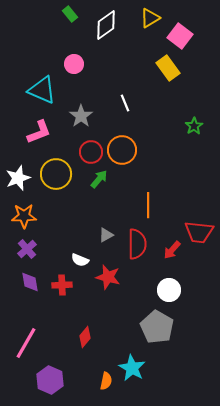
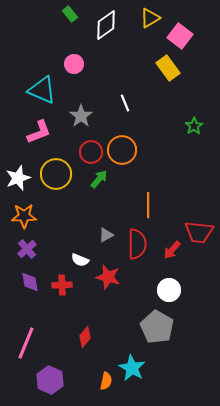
pink line: rotated 8 degrees counterclockwise
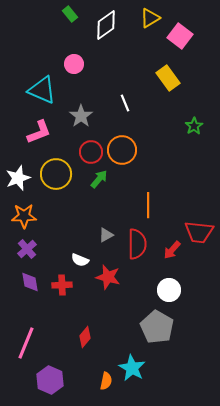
yellow rectangle: moved 10 px down
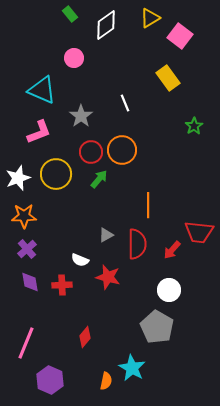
pink circle: moved 6 px up
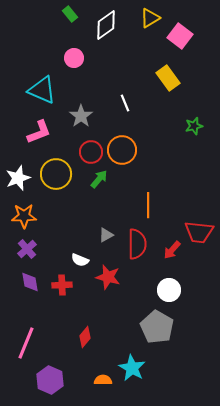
green star: rotated 18 degrees clockwise
orange semicircle: moved 3 px left, 1 px up; rotated 102 degrees counterclockwise
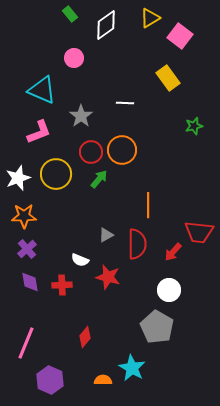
white line: rotated 66 degrees counterclockwise
red arrow: moved 1 px right, 2 px down
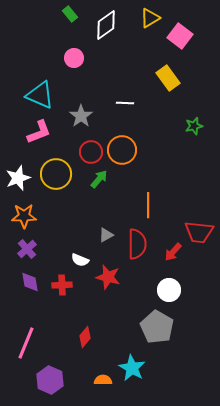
cyan triangle: moved 2 px left, 5 px down
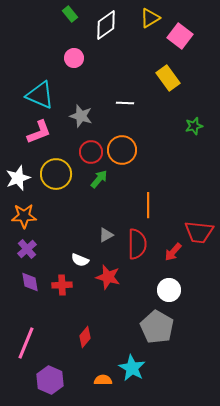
gray star: rotated 20 degrees counterclockwise
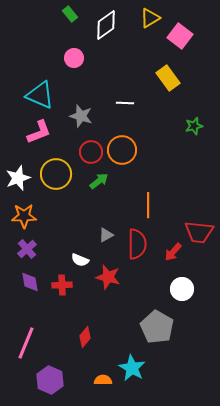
green arrow: moved 2 px down; rotated 12 degrees clockwise
white circle: moved 13 px right, 1 px up
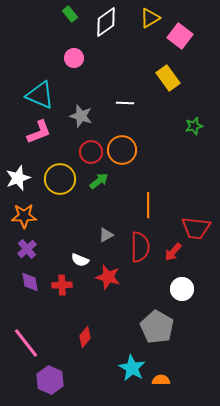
white diamond: moved 3 px up
yellow circle: moved 4 px right, 5 px down
red trapezoid: moved 3 px left, 4 px up
red semicircle: moved 3 px right, 3 px down
pink line: rotated 60 degrees counterclockwise
orange semicircle: moved 58 px right
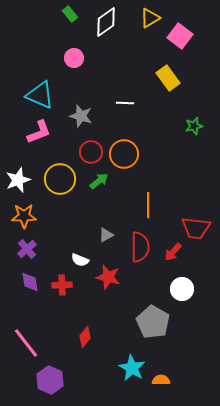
orange circle: moved 2 px right, 4 px down
white star: moved 2 px down
gray pentagon: moved 4 px left, 5 px up
